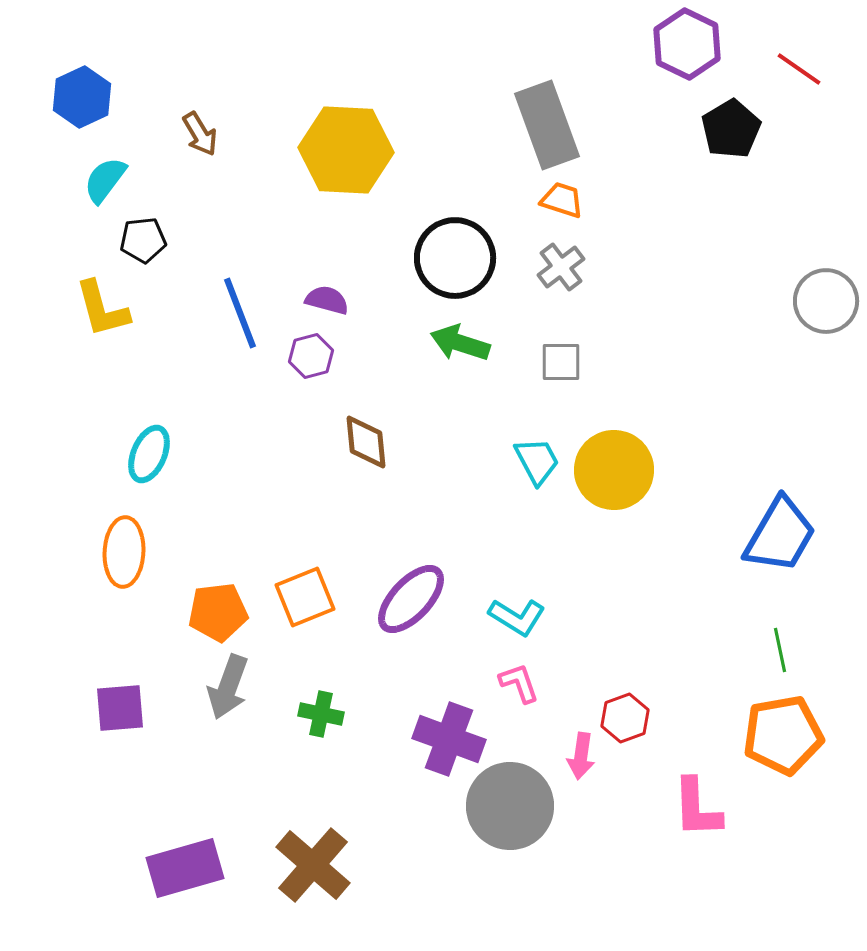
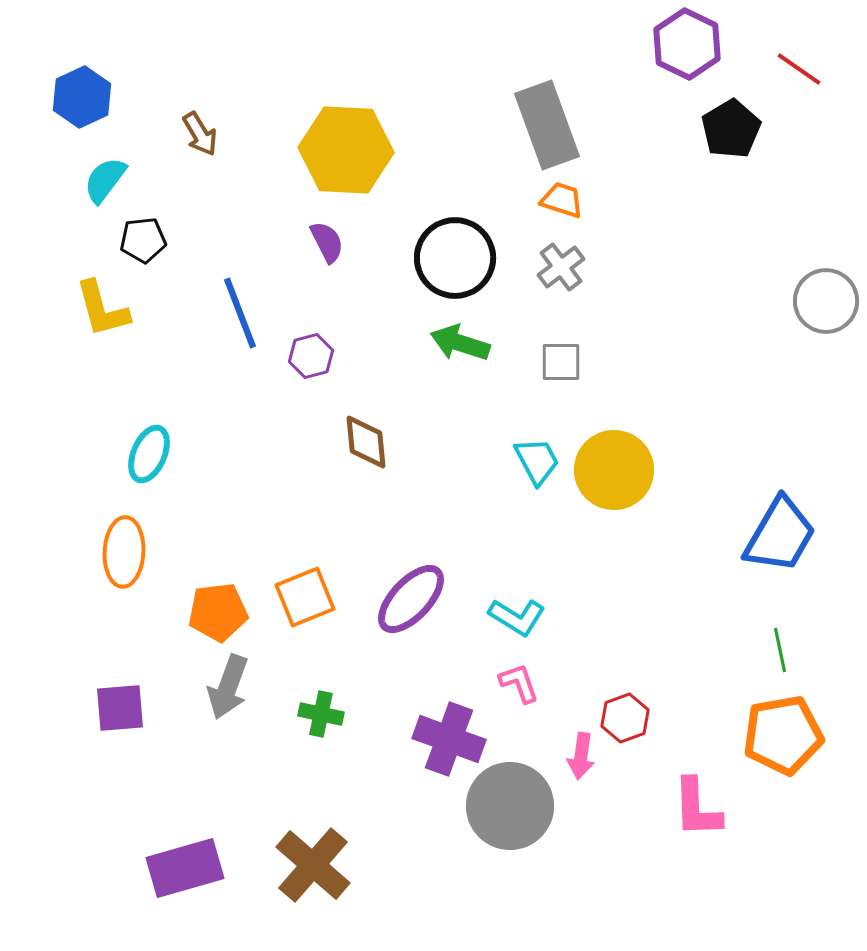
purple semicircle at (327, 300): moved 58 px up; rotated 48 degrees clockwise
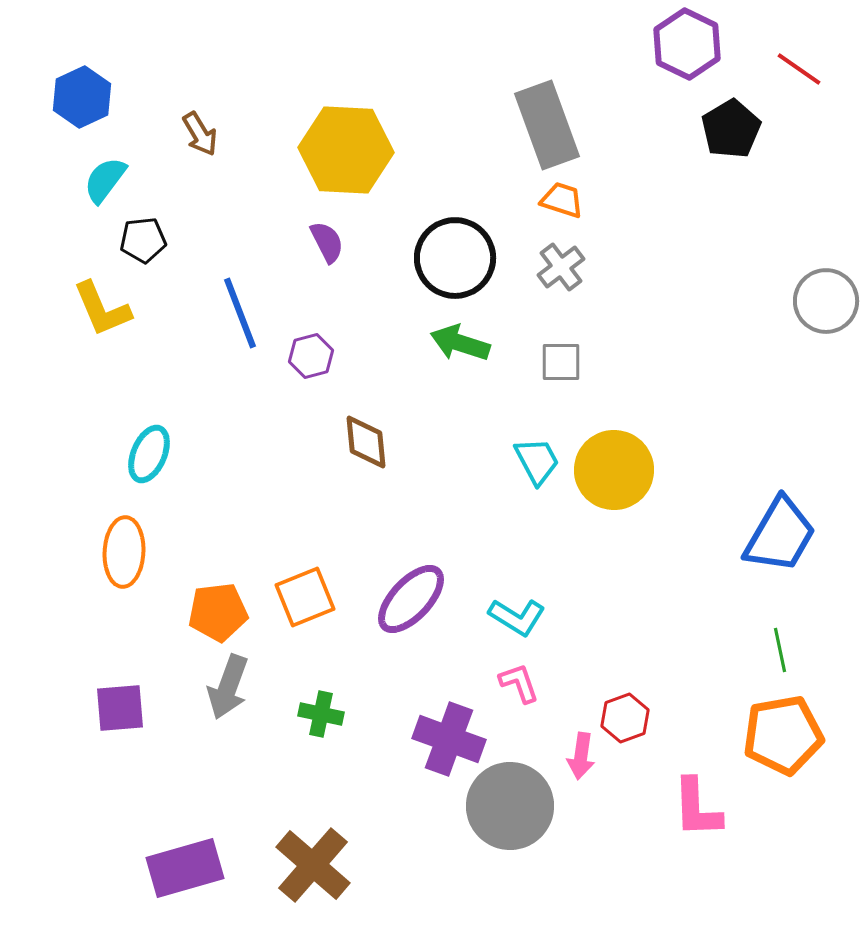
yellow L-shape at (102, 309): rotated 8 degrees counterclockwise
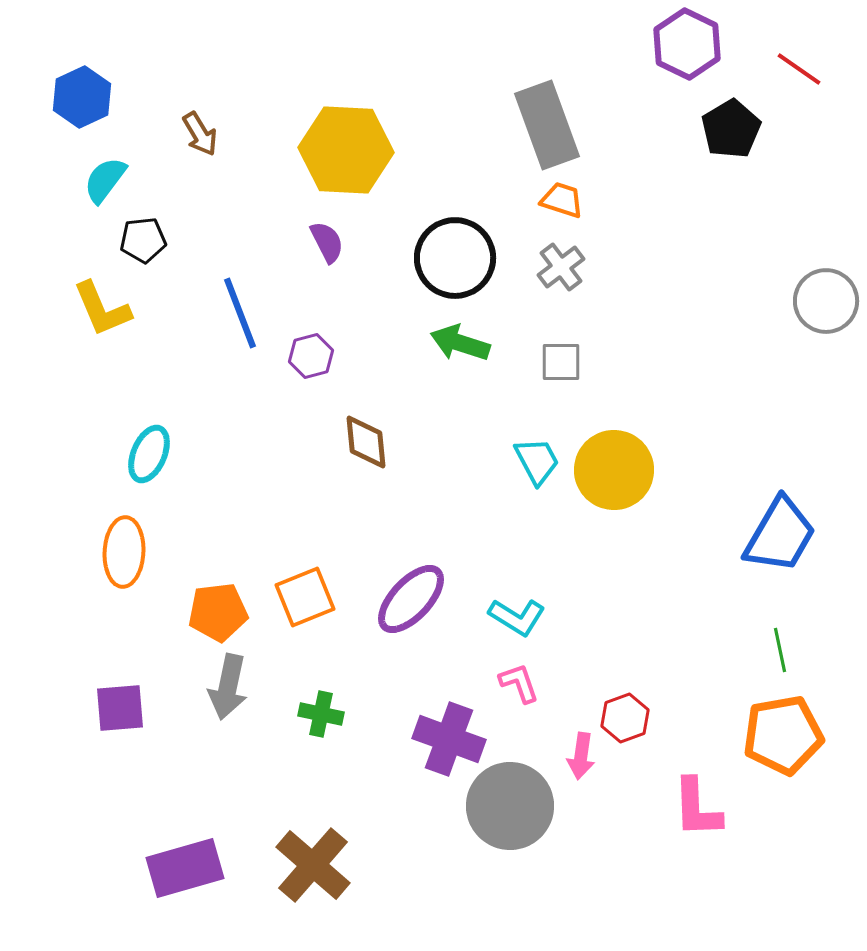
gray arrow at (228, 687): rotated 8 degrees counterclockwise
